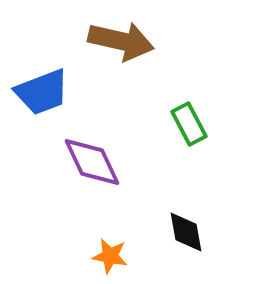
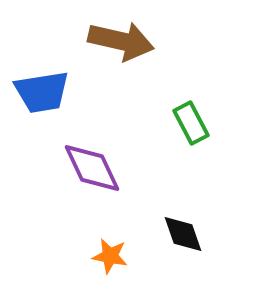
blue trapezoid: rotated 12 degrees clockwise
green rectangle: moved 2 px right, 1 px up
purple diamond: moved 6 px down
black diamond: moved 3 px left, 2 px down; rotated 9 degrees counterclockwise
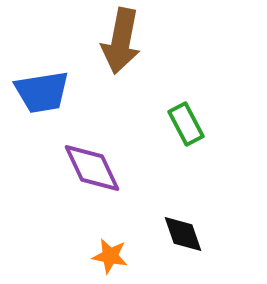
brown arrow: rotated 88 degrees clockwise
green rectangle: moved 5 px left, 1 px down
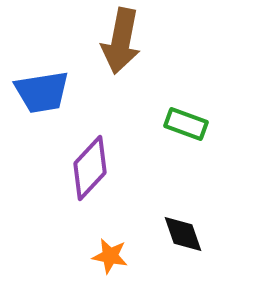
green rectangle: rotated 42 degrees counterclockwise
purple diamond: moved 2 px left; rotated 68 degrees clockwise
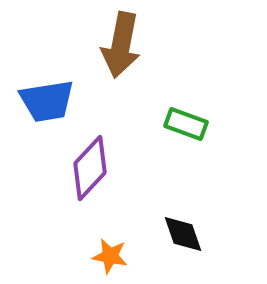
brown arrow: moved 4 px down
blue trapezoid: moved 5 px right, 9 px down
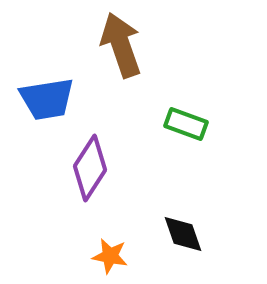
brown arrow: rotated 150 degrees clockwise
blue trapezoid: moved 2 px up
purple diamond: rotated 10 degrees counterclockwise
